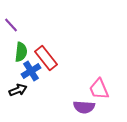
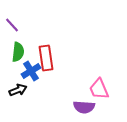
purple line: moved 1 px right
green semicircle: moved 3 px left
red rectangle: rotated 30 degrees clockwise
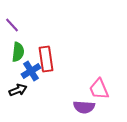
red rectangle: moved 1 px down
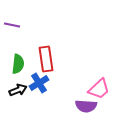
purple line: rotated 35 degrees counterclockwise
green semicircle: moved 12 px down
blue cross: moved 8 px right, 12 px down
pink trapezoid: rotated 110 degrees counterclockwise
purple semicircle: moved 2 px right, 1 px up
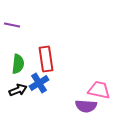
pink trapezoid: moved 1 px down; rotated 125 degrees counterclockwise
